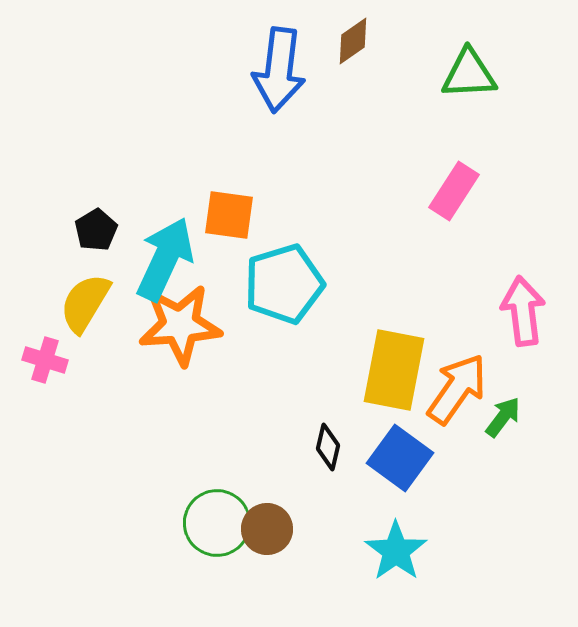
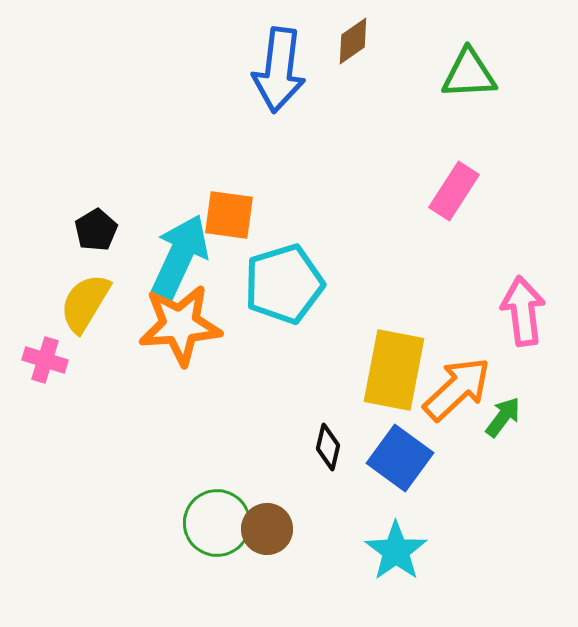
cyan arrow: moved 15 px right, 3 px up
orange arrow: rotated 12 degrees clockwise
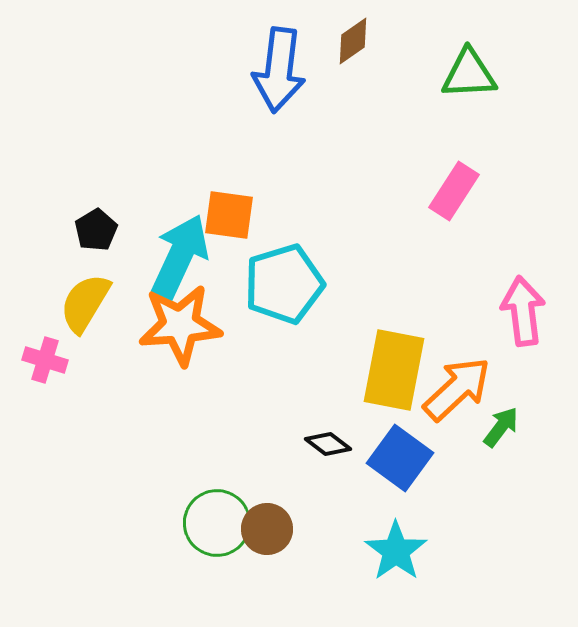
green arrow: moved 2 px left, 10 px down
black diamond: moved 3 px up; rotated 66 degrees counterclockwise
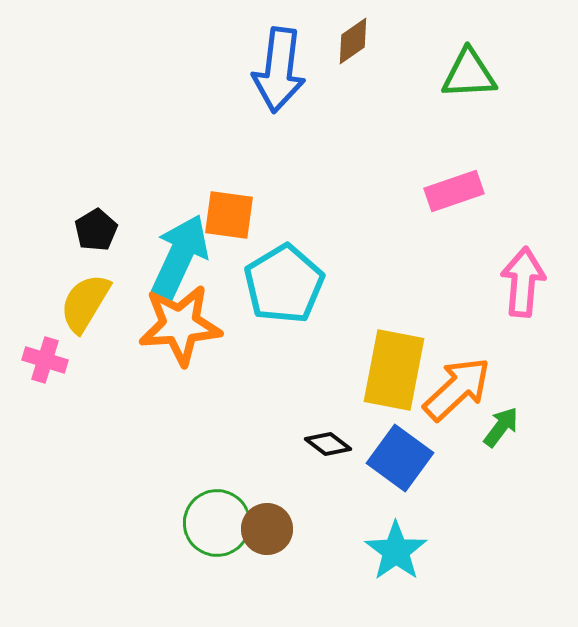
pink rectangle: rotated 38 degrees clockwise
cyan pentagon: rotated 14 degrees counterclockwise
pink arrow: moved 29 px up; rotated 12 degrees clockwise
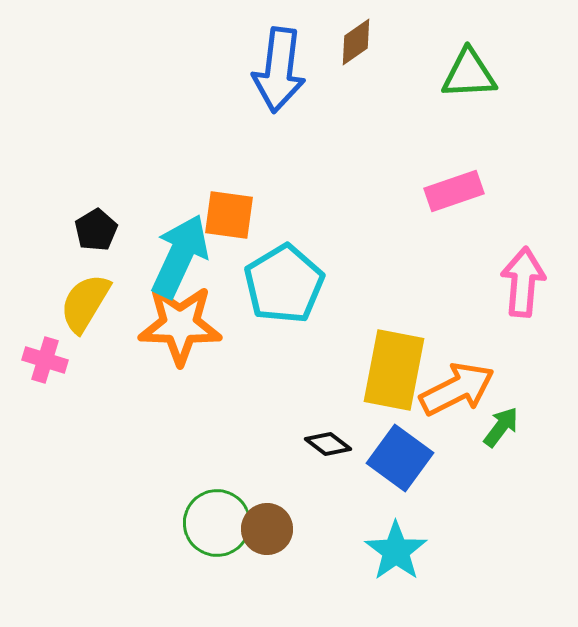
brown diamond: moved 3 px right, 1 px down
orange star: rotated 6 degrees clockwise
orange arrow: rotated 16 degrees clockwise
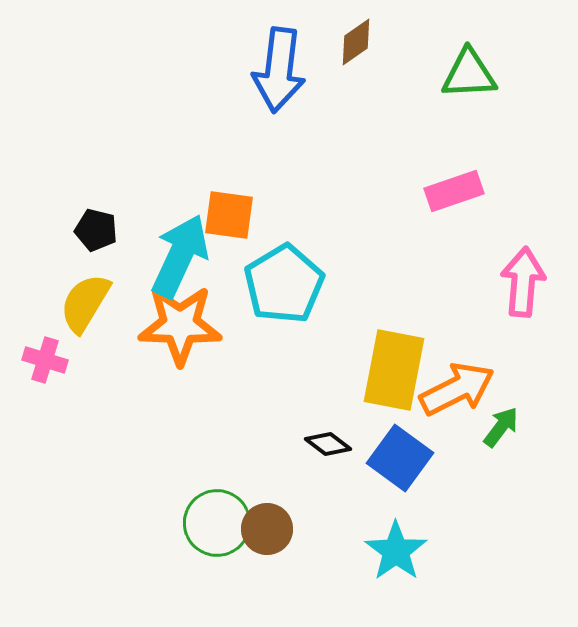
black pentagon: rotated 27 degrees counterclockwise
